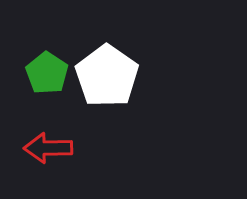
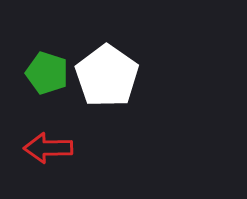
green pentagon: rotated 15 degrees counterclockwise
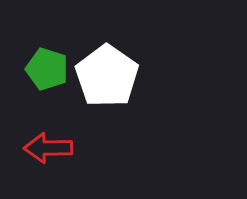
green pentagon: moved 4 px up
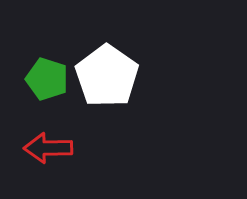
green pentagon: moved 10 px down
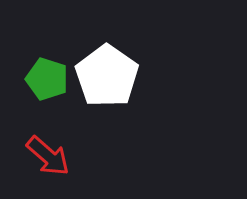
red arrow: moved 8 px down; rotated 138 degrees counterclockwise
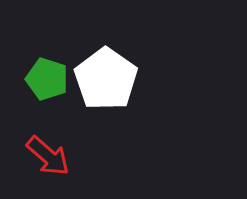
white pentagon: moved 1 px left, 3 px down
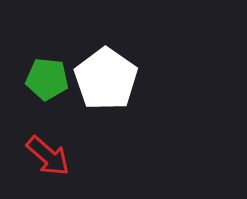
green pentagon: rotated 12 degrees counterclockwise
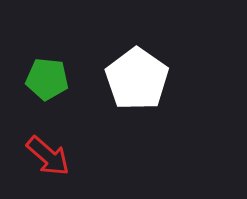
white pentagon: moved 31 px right
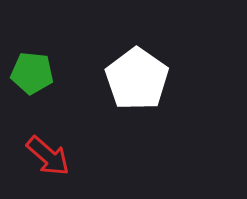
green pentagon: moved 15 px left, 6 px up
